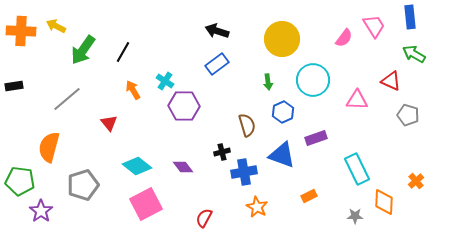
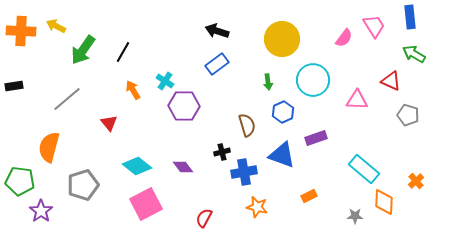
cyan rectangle at (357, 169): moved 7 px right; rotated 24 degrees counterclockwise
orange star at (257, 207): rotated 15 degrees counterclockwise
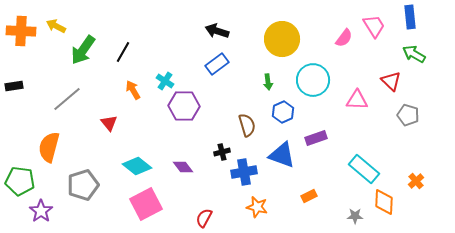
red triangle at (391, 81): rotated 20 degrees clockwise
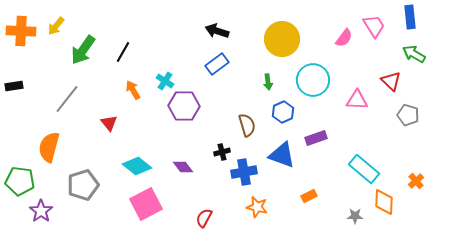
yellow arrow at (56, 26): rotated 78 degrees counterclockwise
gray line at (67, 99): rotated 12 degrees counterclockwise
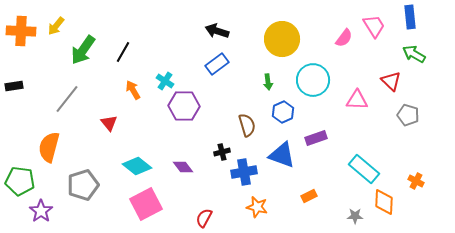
orange cross at (416, 181): rotated 21 degrees counterclockwise
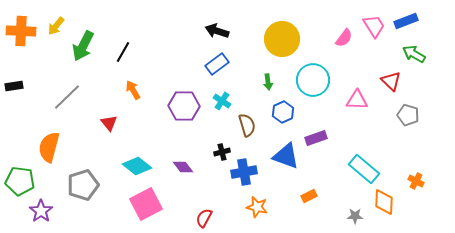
blue rectangle at (410, 17): moved 4 px left, 4 px down; rotated 75 degrees clockwise
green arrow at (83, 50): moved 4 px up; rotated 8 degrees counterclockwise
cyan cross at (165, 81): moved 57 px right, 20 px down
gray line at (67, 99): moved 2 px up; rotated 8 degrees clockwise
blue triangle at (282, 155): moved 4 px right, 1 px down
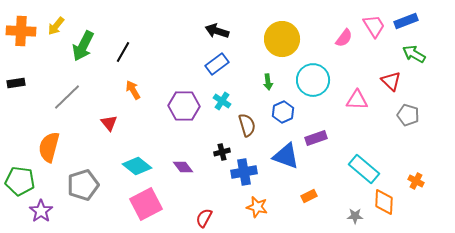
black rectangle at (14, 86): moved 2 px right, 3 px up
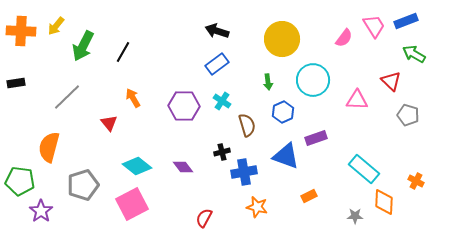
orange arrow at (133, 90): moved 8 px down
pink square at (146, 204): moved 14 px left
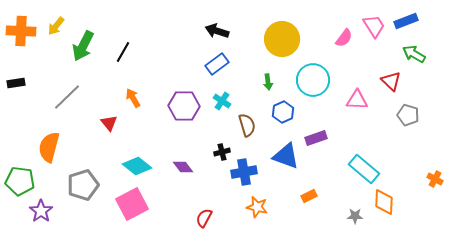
orange cross at (416, 181): moved 19 px right, 2 px up
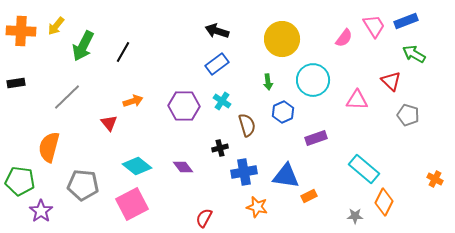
orange arrow at (133, 98): moved 3 px down; rotated 102 degrees clockwise
black cross at (222, 152): moved 2 px left, 4 px up
blue triangle at (286, 156): moved 20 px down; rotated 12 degrees counterclockwise
gray pentagon at (83, 185): rotated 24 degrees clockwise
orange diamond at (384, 202): rotated 24 degrees clockwise
